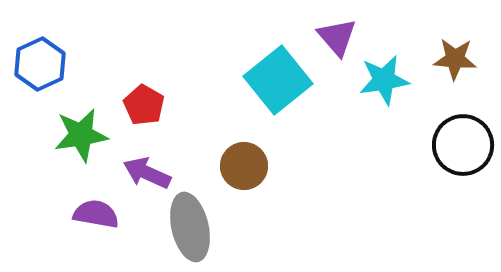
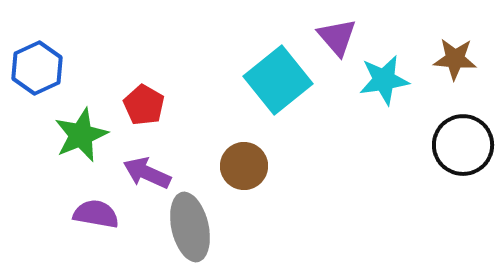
blue hexagon: moved 3 px left, 4 px down
green star: rotated 14 degrees counterclockwise
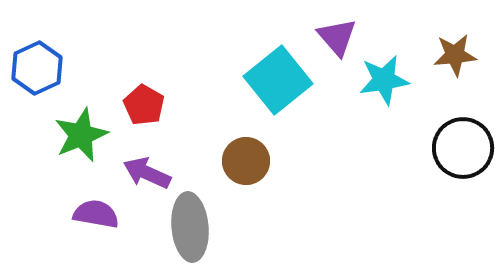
brown star: moved 4 px up; rotated 9 degrees counterclockwise
black circle: moved 3 px down
brown circle: moved 2 px right, 5 px up
gray ellipse: rotated 8 degrees clockwise
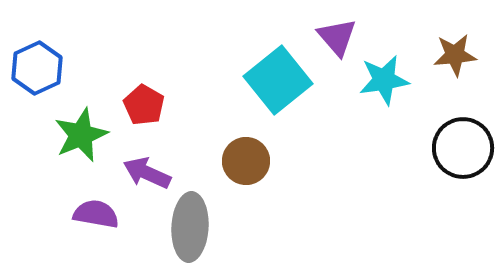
gray ellipse: rotated 8 degrees clockwise
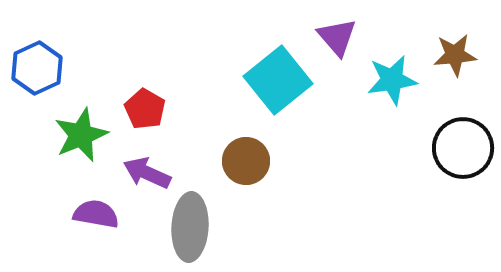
cyan star: moved 8 px right
red pentagon: moved 1 px right, 4 px down
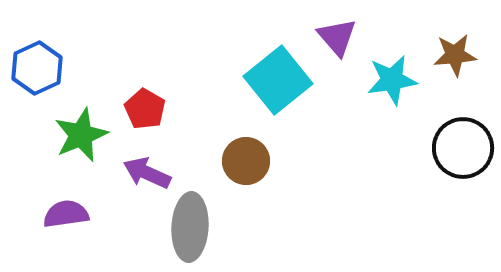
purple semicircle: moved 30 px left; rotated 18 degrees counterclockwise
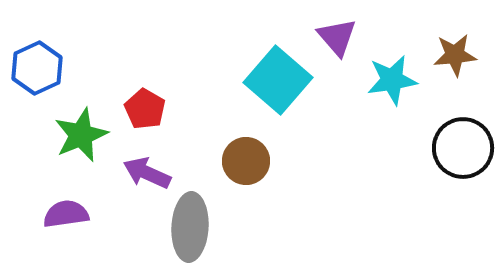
cyan square: rotated 10 degrees counterclockwise
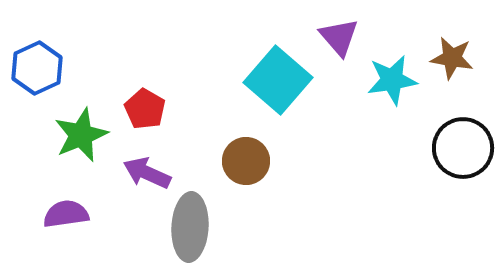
purple triangle: moved 2 px right
brown star: moved 3 px left, 3 px down; rotated 15 degrees clockwise
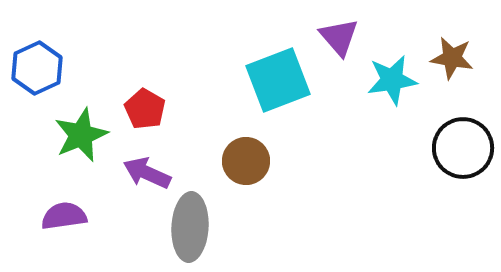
cyan square: rotated 28 degrees clockwise
purple semicircle: moved 2 px left, 2 px down
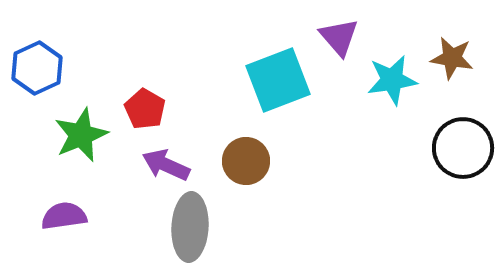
purple arrow: moved 19 px right, 8 px up
